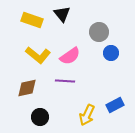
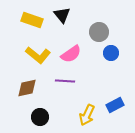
black triangle: moved 1 px down
pink semicircle: moved 1 px right, 2 px up
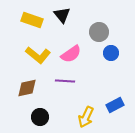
yellow arrow: moved 1 px left, 2 px down
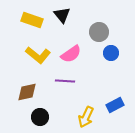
brown diamond: moved 4 px down
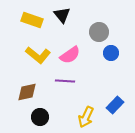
pink semicircle: moved 1 px left, 1 px down
blue rectangle: rotated 18 degrees counterclockwise
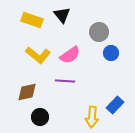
yellow arrow: moved 6 px right; rotated 20 degrees counterclockwise
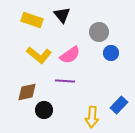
yellow L-shape: moved 1 px right
blue rectangle: moved 4 px right
black circle: moved 4 px right, 7 px up
